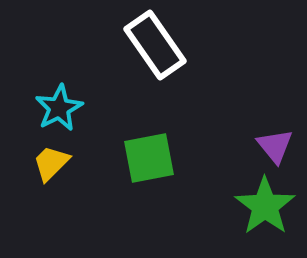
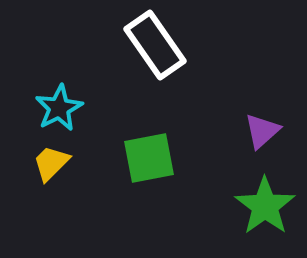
purple triangle: moved 13 px left, 15 px up; rotated 27 degrees clockwise
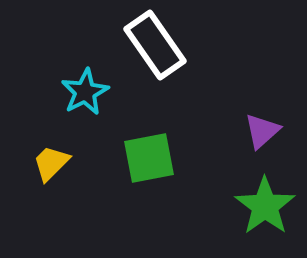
cyan star: moved 26 px right, 16 px up
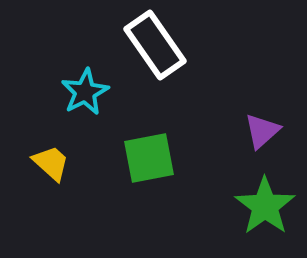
yellow trapezoid: rotated 87 degrees clockwise
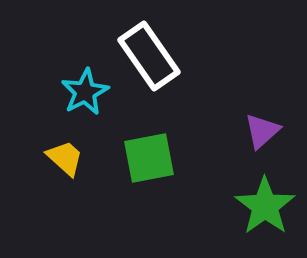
white rectangle: moved 6 px left, 11 px down
yellow trapezoid: moved 14 px right, 5 px up
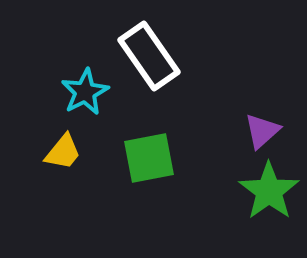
yellow trapezoid: moved 2 px left, 6 px up; rotated 87 degrees clockwise
green star: moved 4 px right, 15 px up
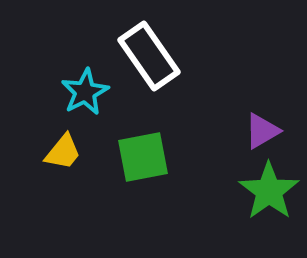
purple triangle: rotated 12 degrees clockwise
green square: moved 6 px left, 1 px up
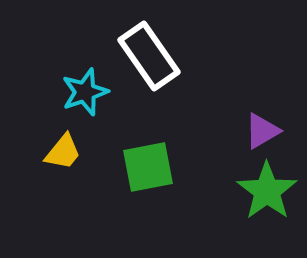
cyan star: rotated 9 degrees clockwise
green square: moved 5 px right, 10 px down
green star: moved 2 px left
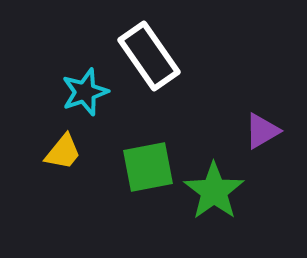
green star: moved 53 px left
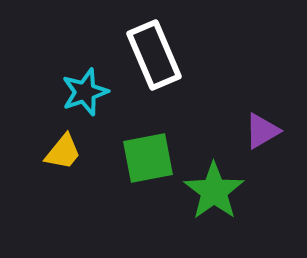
white rectangle: moved 5 px right, 1 px up; rotated 12 degrees clockwise
green square: moved 9 px up
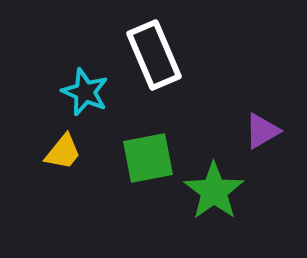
cyan star: rotated 30 degrees counterclockwise
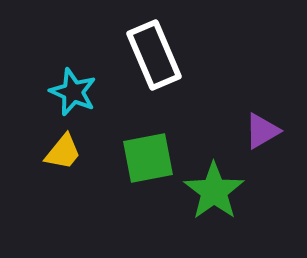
cyan star: moved 12 px left
